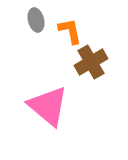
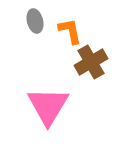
gray ellipse: moved 1 px left, 1 px down
pink triangle: rotated 21 degrees clockwise
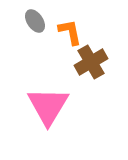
gray ellipse: rotated 20 degrees counterclockwise
orange L-shape: moved 1 px down
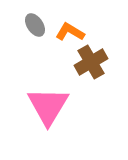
gray ellipse: moved 4 px down
orange L-shape: rotated 48 degrees counterclockwise
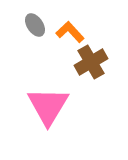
orange L-shape: rotated 16 degrees clockwise
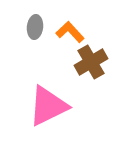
gray ellipse: moved 2 px down; rotated 40 degrees clockwise
pink triangle: rotated 33 degrees clockwise
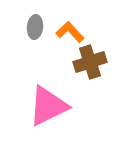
brown cross: moved 1 px left; rotated 12 degrees clockwise
